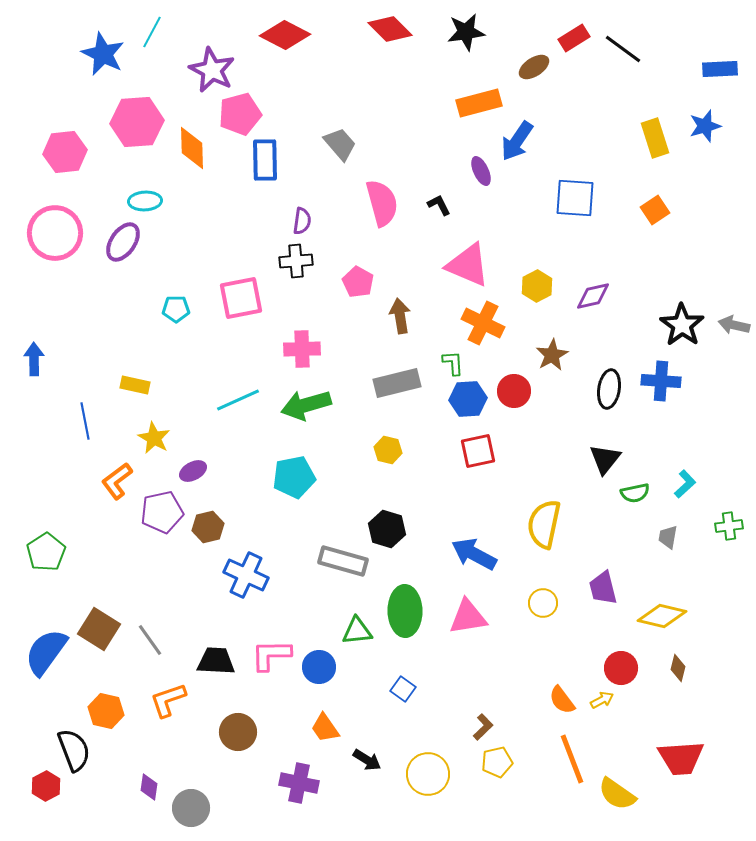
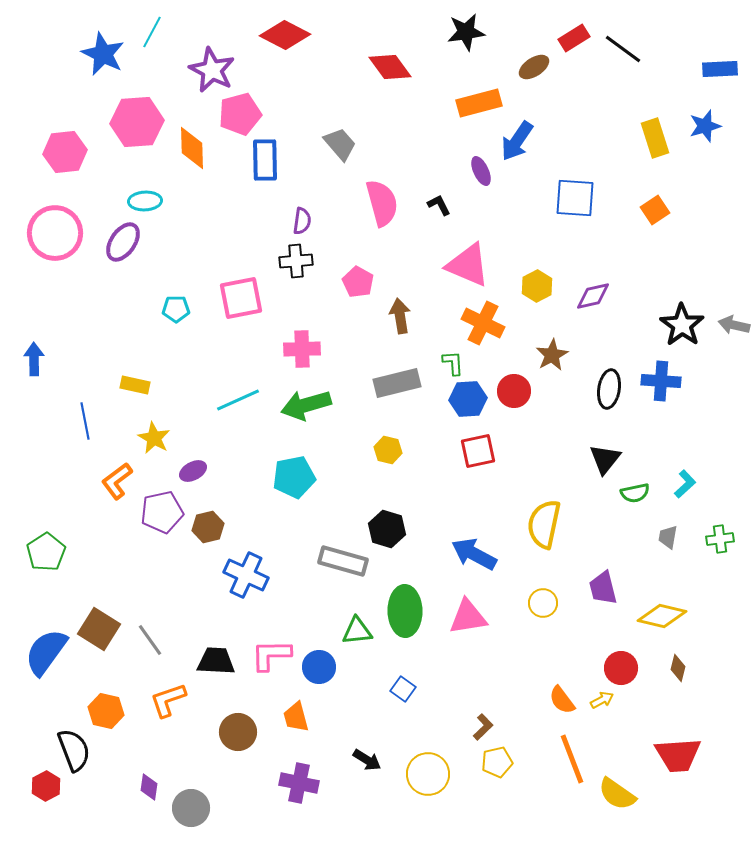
red diamond at (390, 29): moved 38 px down; rotated 9 degrees clockwise
green cross at (729, 526): moved 9 px left, 13 px down
orange trapezoid at (325, 728): moved 29 px left, 11 px up; rotated 20 degrees clockwise
red trapezoid at (681, 758): moved 3 px left, 3 px up
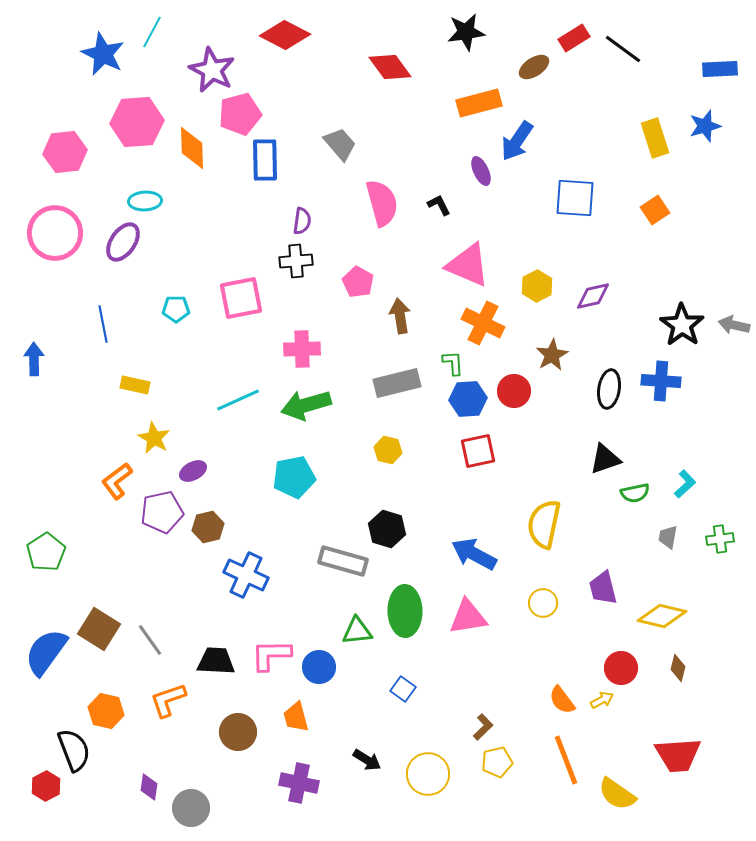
blue line at (85, 421): moved 18 px right, 97 px up
black triangle at (605, 459): rotated 32 degrees clockwise
orange line at (572, 759): moved 6 px left, 1 px down
